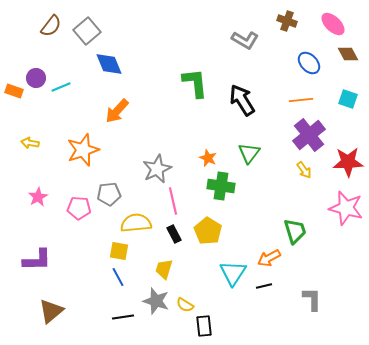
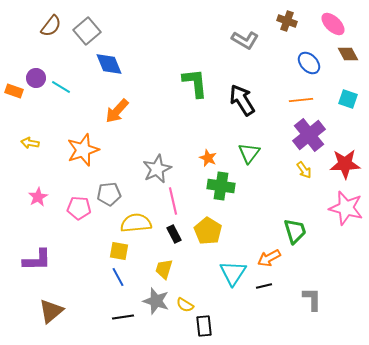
cyan line at (61, 87): rotated 54 degrees clockwise
red star at (348, 162): moved 3 px left, 2 px down
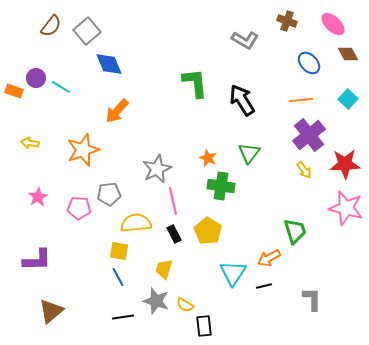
cyan square at (348, 99): rotated 24 degrees clockwise
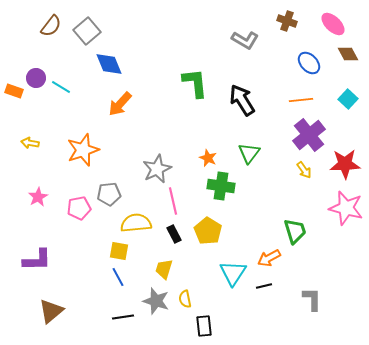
orange arrow at (117, 111): moved 3 px right, 7 px up
pink pentagon at (79, 208): rotated 15 degrees counterclockwise
yellow semicircle at (185, 305): moved 6 px up; rotated 48 degrees clockwise
